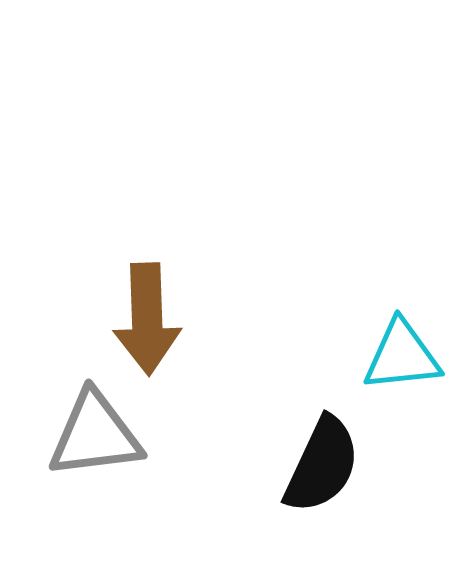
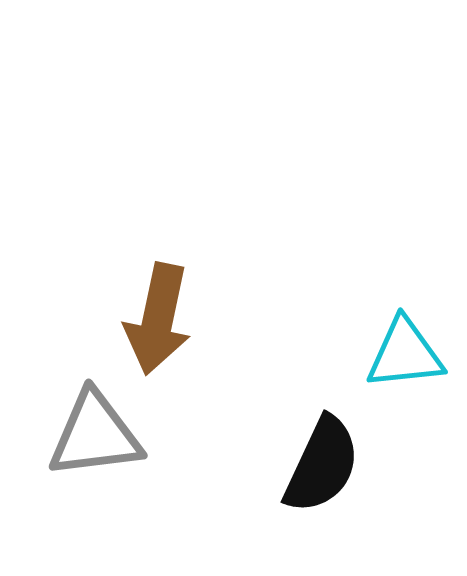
brown arrow: moved 11 px right; rotated 14 degrees clockwise
cyan triangle: moved 3 px right, 2 px up
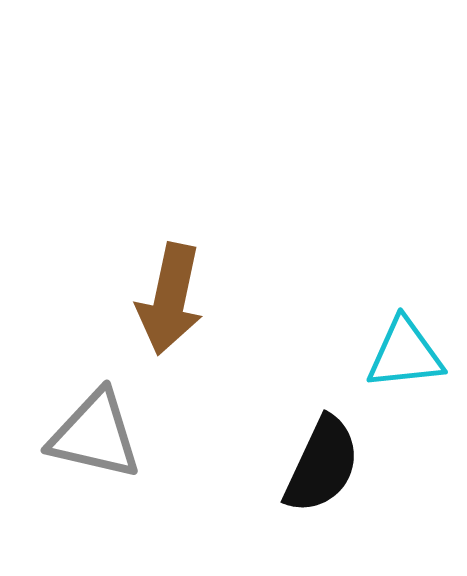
brown arrow: moved 12 px right, 20 px up
gray triangle: rotated 20 degrees clockwise
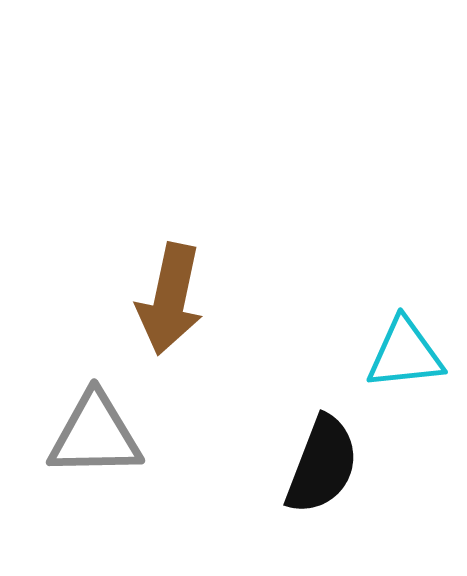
gray triangle: rotated 14 degrees counterclockwise
black semicircle: rotated 4 degrees counterclockwise
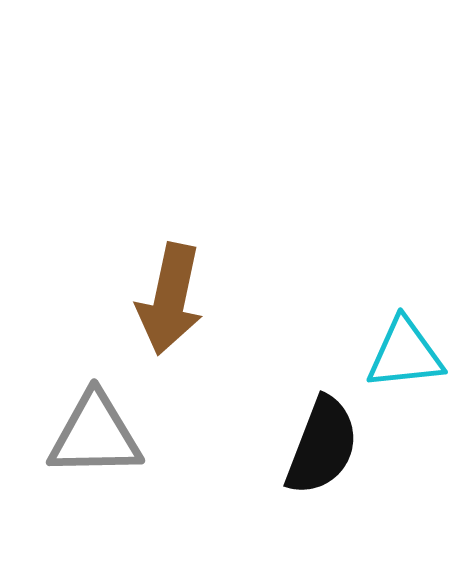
black semicircle: moved 19 px up
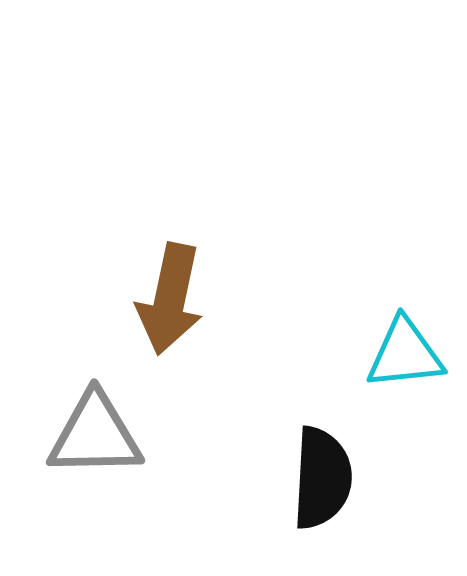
black semicircle: moved 32 px down; rotated 18 degrees counterclockwise
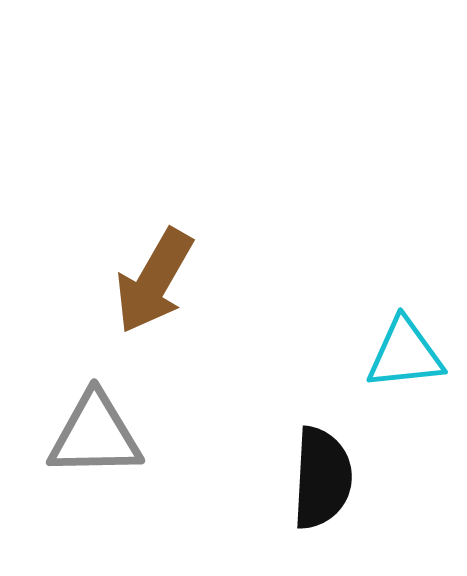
brown arrow: moved 16 px left, 18 px up; rotated 18 degrees clockwise
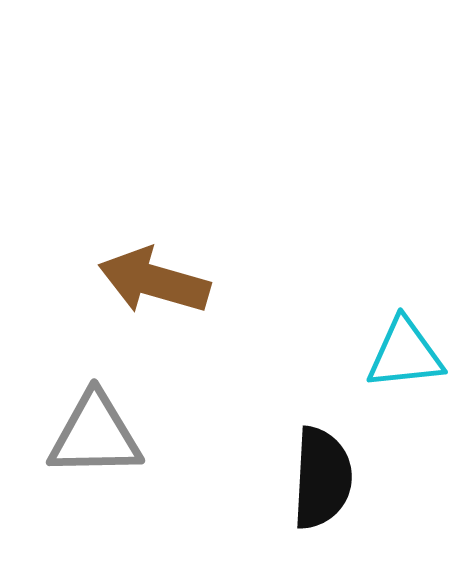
brown arrow: rotated 76 degrees clockwise
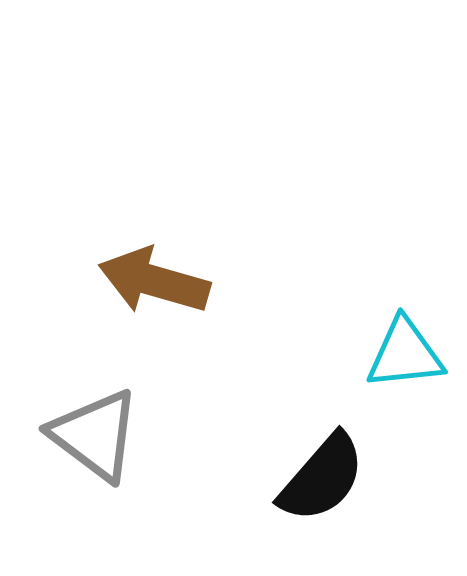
gray triangle: rotated 38 degrees clockwise
black semicircle: rotated 38 degrees clockwise
